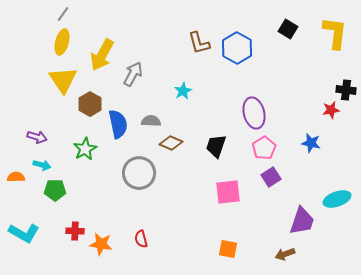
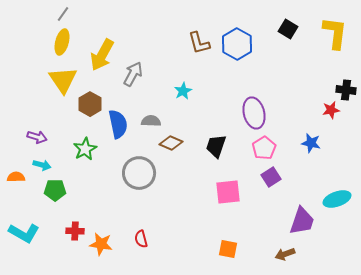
blue hexagon: moved 4 px up
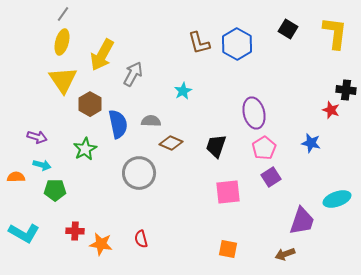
red star: rotated 30 degrees clockwise
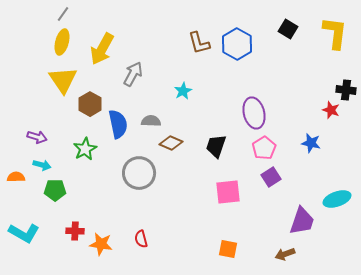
yellow arrow: moved 6 px up
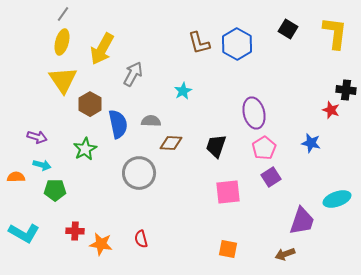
brown diamond: rotated 20 degrees counterclockwise
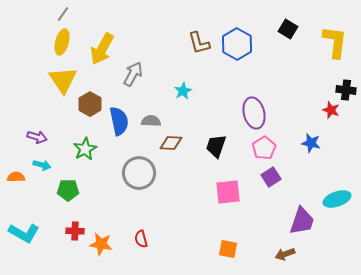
yellow L-shape: moved 9 px down
blue semicircle: moved 1 px right, 3 px up
green pentagon: moved 13 px right
